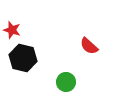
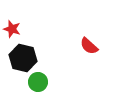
red star: moved 1 px up
green circle: moved 28 px left
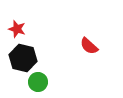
red star: moved 5 px right
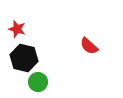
black hexagon: moved 1 px right
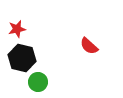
red star: rotated 30 degrees counterclockwise
black hexagon: moved 2 px left
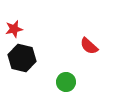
red star: moved 3 px left
green circle: moved 28 px right
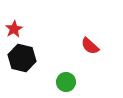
red star: rotated 18 degrees counterclockwise
red semicircle: moved 1 px right
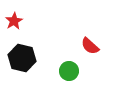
red star: moved 8 px up
green circle: moved 3 px right, 11 px up
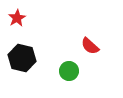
red star: moved 3 px right, 3 px up
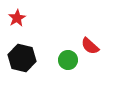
green circle: moved 1 px left, 11 px up
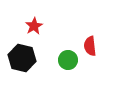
red star: moved 17 px right, 8 px down
red semicircle: rotated 42 degrees clockwise
